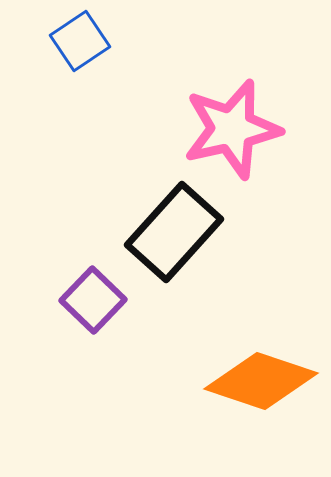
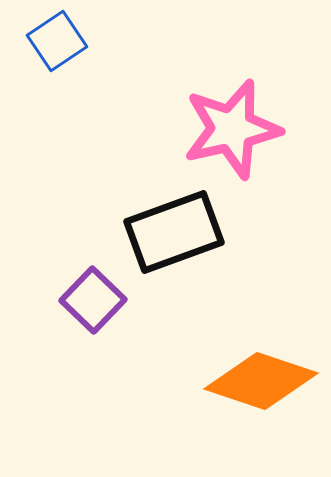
blue square: moved 23 px left
black rectangle: rotated 28 degrees clockwise
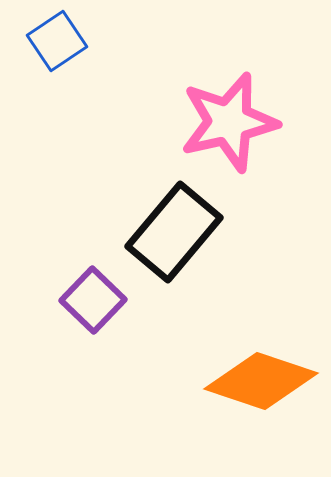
pink star: moved 3 px left, 7 px up
black rectangle: rotated 30 degrees counterclockwise
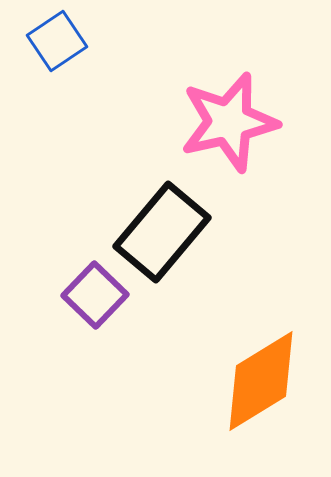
black rectangle: moved 12 px left
purple square: moved 2 px right, 5 px up
orange diamond: rotated 50 degrees counterclockwise
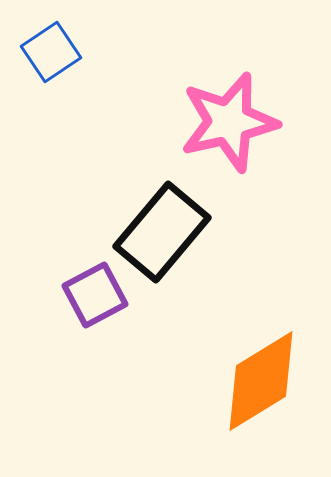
blue square: moved 6 px left, 11 px down
purple square: rotated 18 degrees clockwise
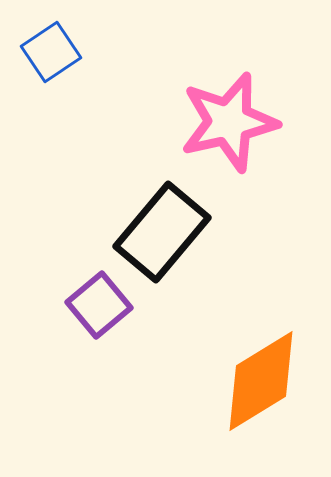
purple square: moved 4 px right, 10 px down; rotated 12 degrees counterclockwise
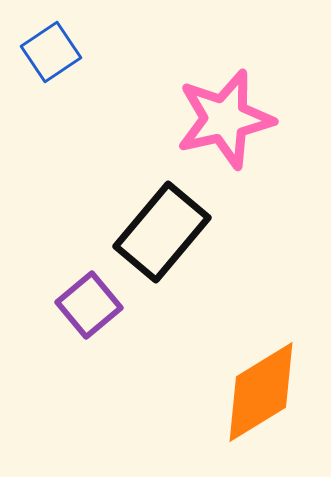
pink star: moved 4 px left, 3 px up
purple square: moved 10 px left
orange diamond: moved 11 px down
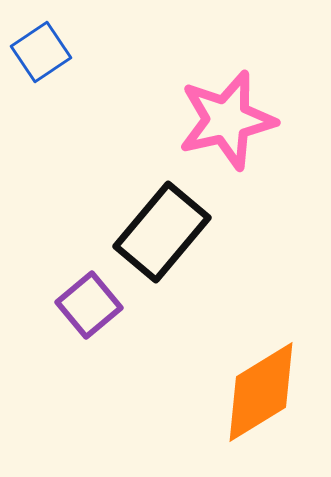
blue square: moved 10 px left
pink star: moved 2 px right, 1 px down
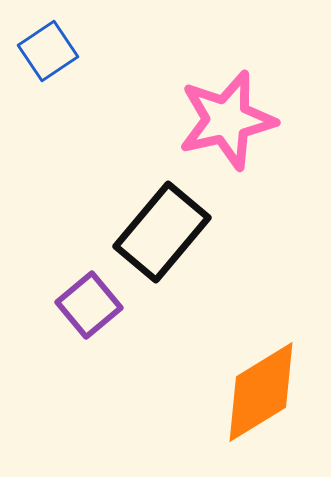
blue square: moved 7 px right, 1 px up
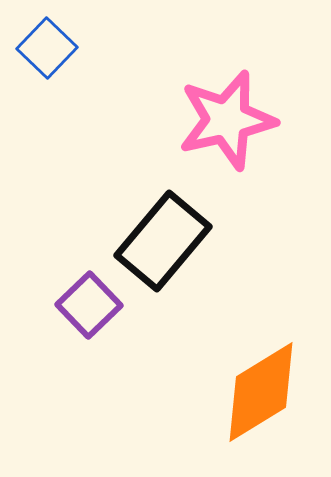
blue square: moved 1 px left, 3 px up; rotated 12 degrees counterclockwise
black rectangle: moved 1 px right, 9 px down
purple square: rotated 4 degrees counterclockwise
